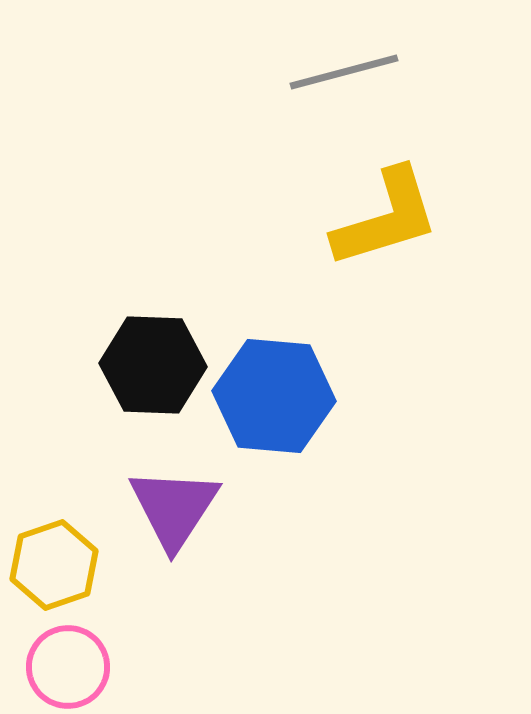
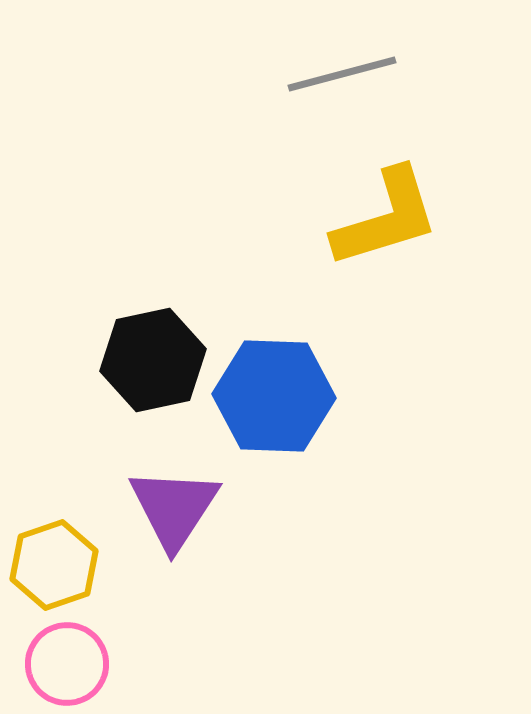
gray line: moved 2 px left, 2 px down
black hexagon: moved 5 px up; rotated 14 degrees counterclockwise
blue hexagon: rotated 3 degrees counterclockwise
pink circle: moved 1 px left, 3 px up
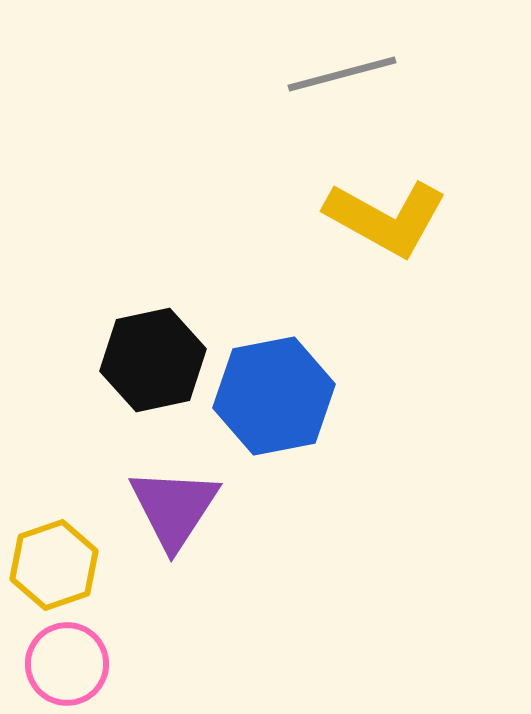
yellow L-shape: rotated 46 degrees clockwise
blue hexagon: rotated 13 degrees counterclockwise
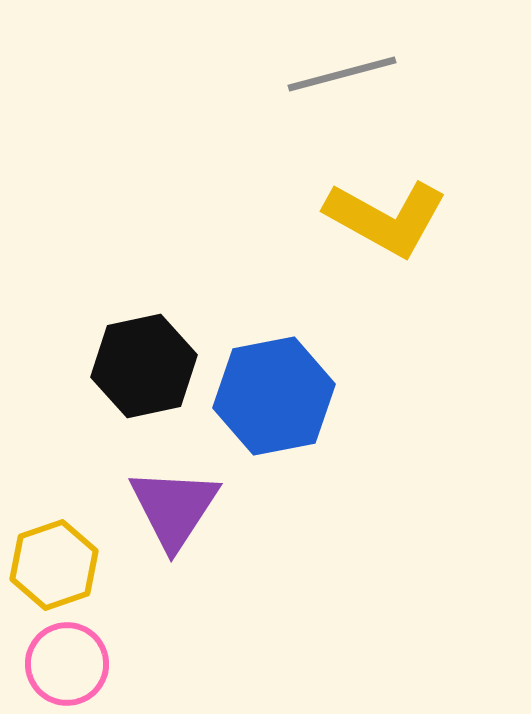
black hexagon: moved 9 px left, 6 px down
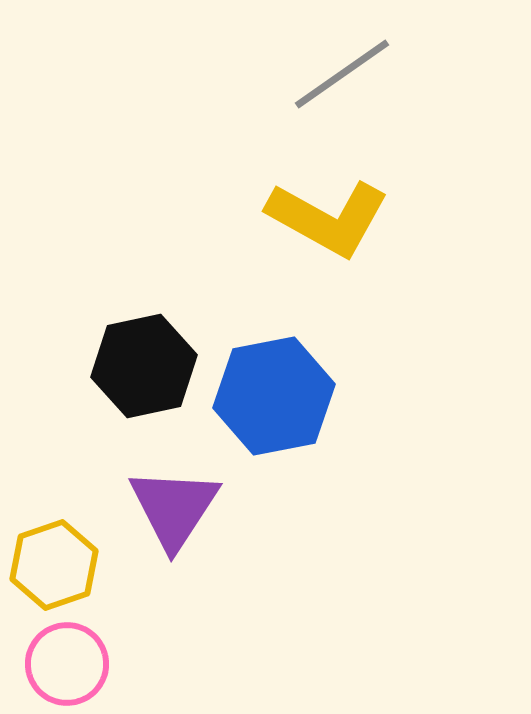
gray line: rotated 20 degrees counterclockwise
yellow L-shape: moved 58 px left
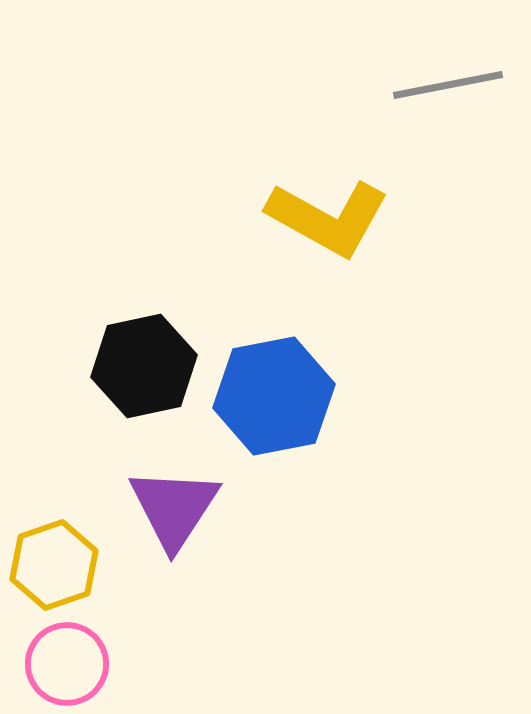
gray line: moved 106 px right, 11 px down; rotated 24 degrees clockwise
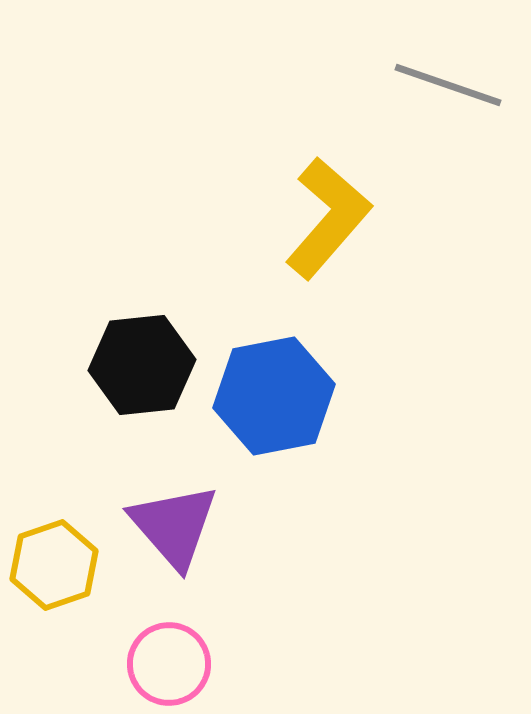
gray line: rotated 30 degrees clockwise
yellow L-shape: rotated 78 degrees counterclockwise
black hexagon: moved 2 px left, 1 px up; rotated 6 degrees clockwise
purple triangle: moved 18 px down; rotated 14 degrees counterclockwise
pink circle: moved 102 px right
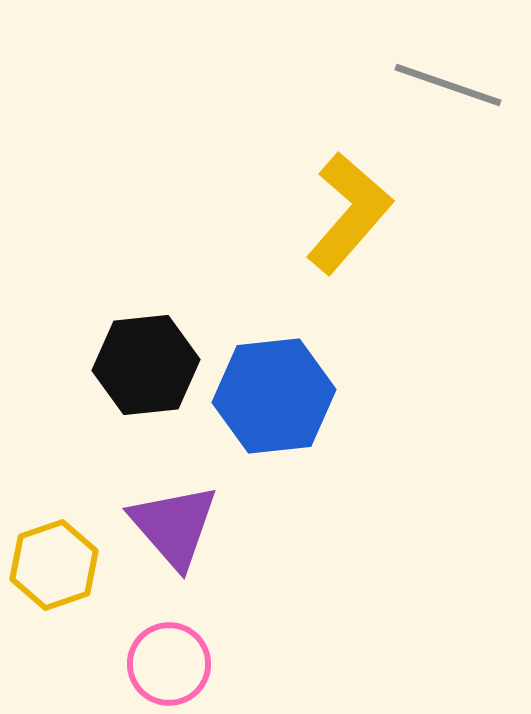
yellow L-shape: moved 21 px right, 5 px up
black hexagon: moved 4 px right
blue hexagon: rotated 5 degrees clockwise
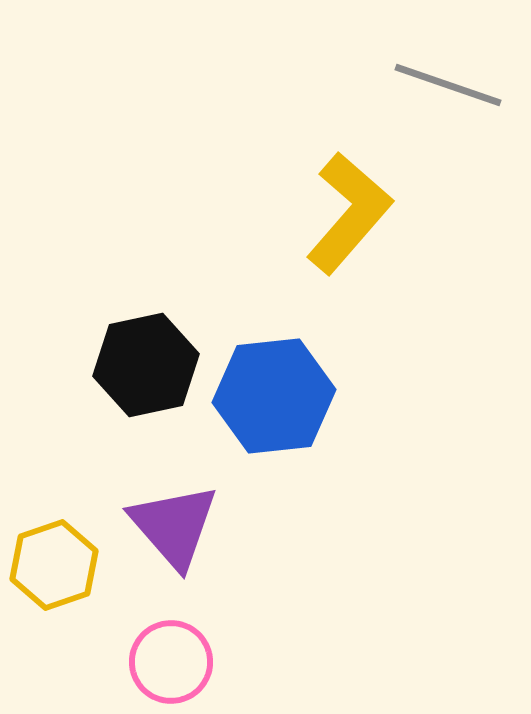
black hexagon: rotated 6 degrees counterclockwise
pink circle: moved 2 px right, 2 px up
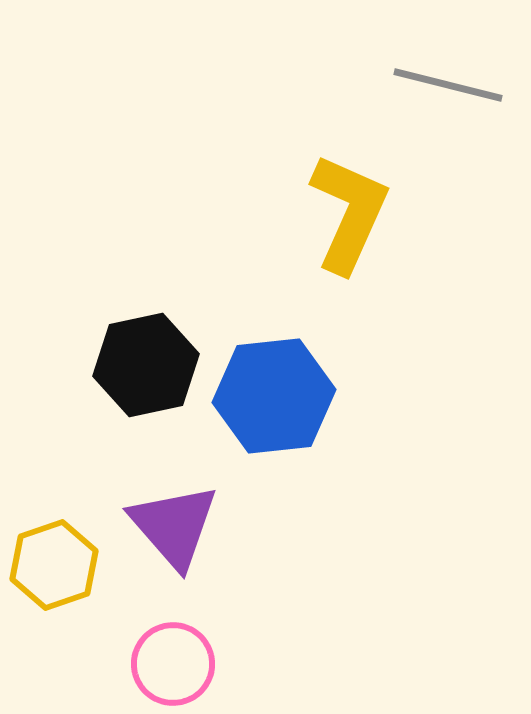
gray line: rotated 5 degrees counterclockwise
yellow L-shape: rotated 17 degrees counterclockwise
pink circle: moved 2 px right, 2 px down
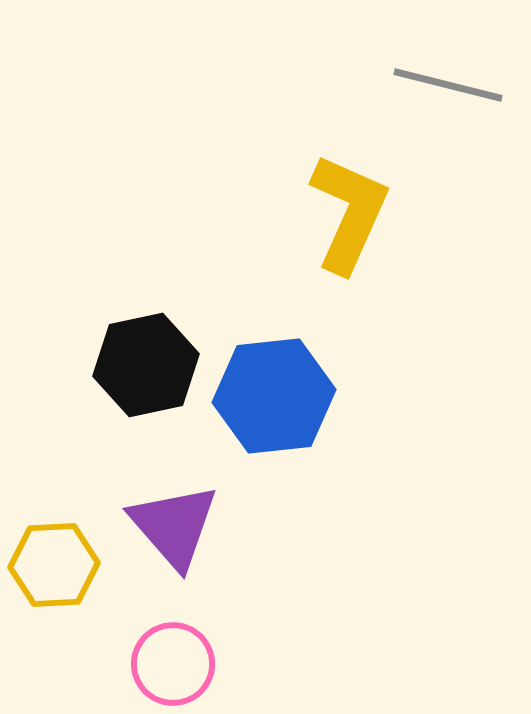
yellow hexagon: rotated 16 degrees clockwise
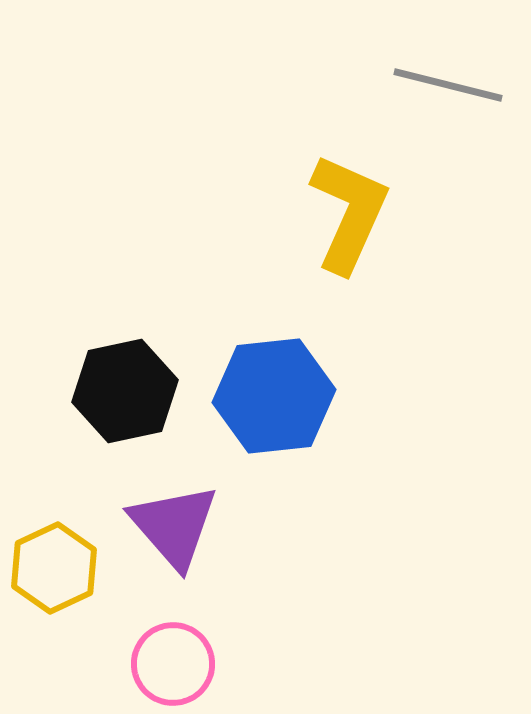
black hexagon: moved 21 px left, 26 px down
yellow hexagon: moved 3 px down; rotated 22 degrees counterclockwise
